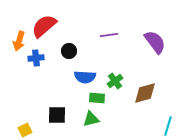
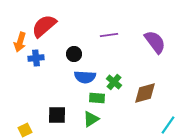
orange arrow: moved 1 px right, 1 px down
black circle: moved 5 px right, 3 px down
green cross: moved 1 px left, 1 px down; rotated 14 degrees counterclockwise
green triangle: rotated 18 degrees counterclockwise
cyan line: moved 1 px up; rotated 18 degrees clockwise
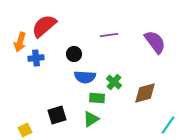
black square: rotated 18 degrees counterclockwise
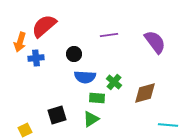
cyan line: rotated 60 degrees clockwise
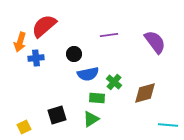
blue semicircle: moved 3 px right, 3 px up; rotated 15 degrees counterclockwise
yellow square: moved 1 px left, 3 px up
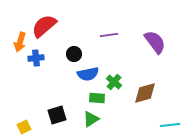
cyan line: moved 2 px right; rotated 12 degrees counterclockwise
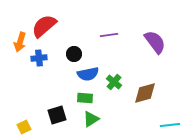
blue cross: moved 3 px right
green rectangle: moved 12 px left
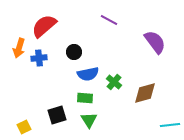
purple line: moved 15 px up; rotated 36 degrees clockwise
orange arrow: moved 1 px left, 6 px down
black circle: moved 2 px up
green triangle: moved 2 px left, 1 px down; rotated 30 degrees counterclockwise
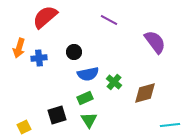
red semicircle: moved 1 px right, 9 px up
green rectangle: rotated 28 degrees counterclockwise
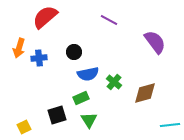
green rectangle: moved 4 px left
